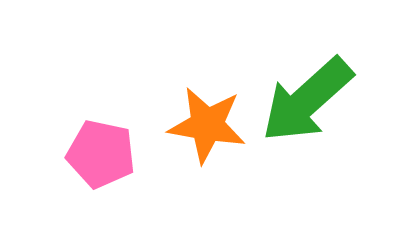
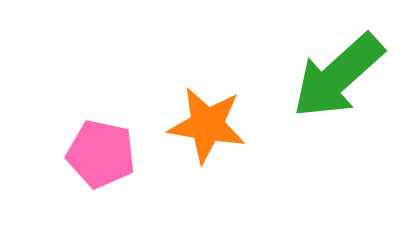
green arrow: moved 31 px right, 24 px up
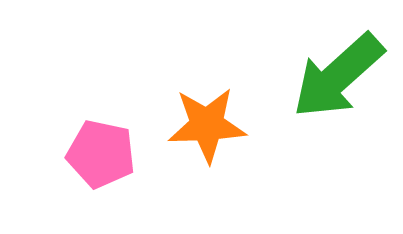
orange star: rotated 12 degrees counterclockwise
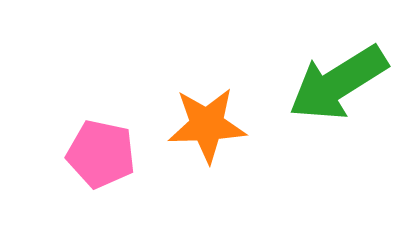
green arrow: moved 7 px down; rotated 10 degrees clockwise
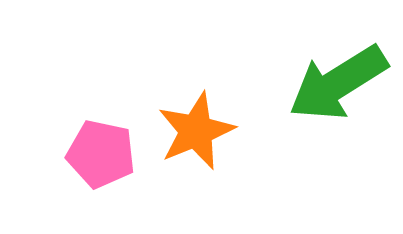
orange star: moved 11 px left, 6 px down; rotated 20 degrees counterclockwise
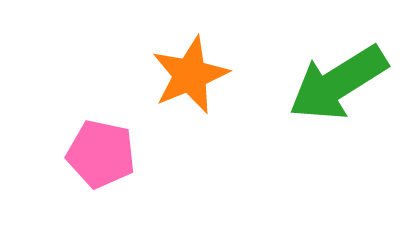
orange star: moved 6 px left, 56 px up
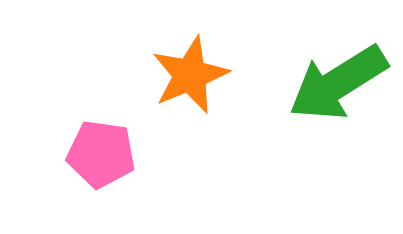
pink pentagon: rotated 4 degrees counterclockwise
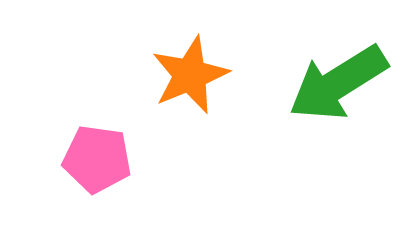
pink pentagon: moved 4 px left, 5 px down
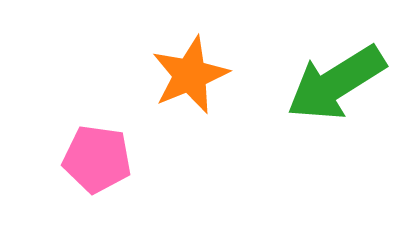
green arrow: moved 2 px left
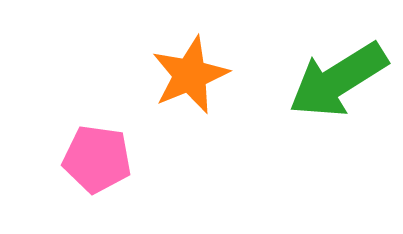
green arrow: moved 2 px right, 3 px up
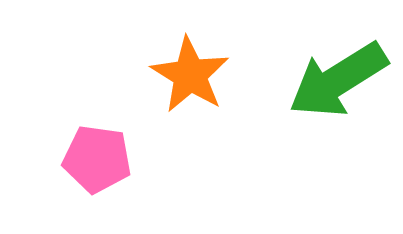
orange star: rotated 18 degrees counterclockwise
